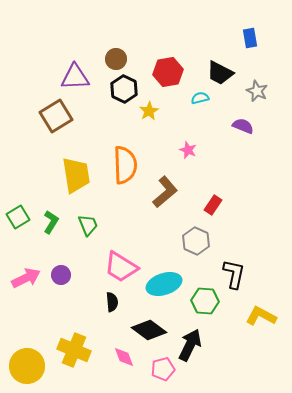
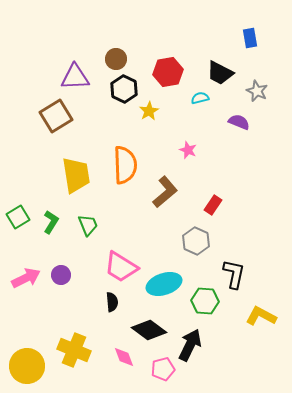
purple semicircle: moved 4 px left, 4 px up
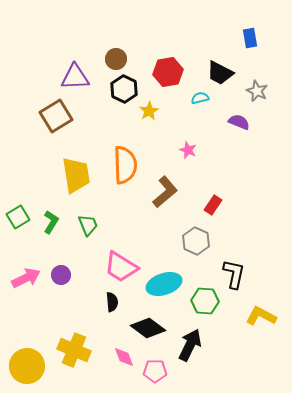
black diamond: moved 1 px left, 2 px up
pink pentagon: moved 8 px left, 2 px down; rotated 15 degrees clockwise
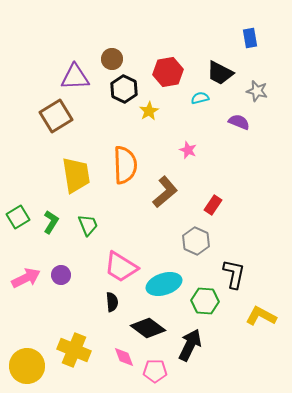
brown circle: moved 4 px left
gray star: rotated 10 degrees counterclockwise
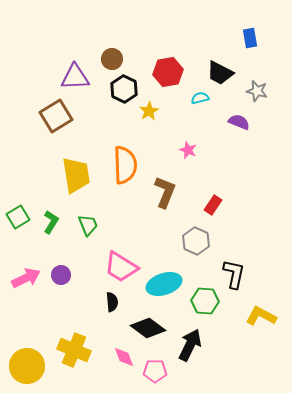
brown L-shape: rotated 28 degrees counterclockwise
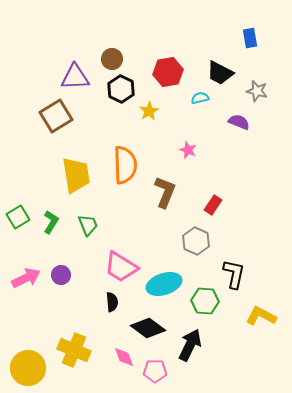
black hexagon: moved 3 px left
yellow circle: moved 1 px right, 2 px down
